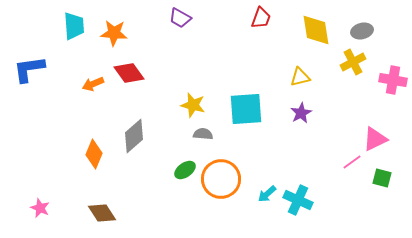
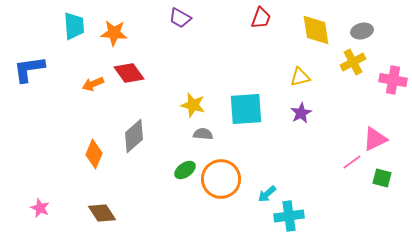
cyan cross: moved 9 px left, 16 px down; rotated 32 degrees counterclockwise
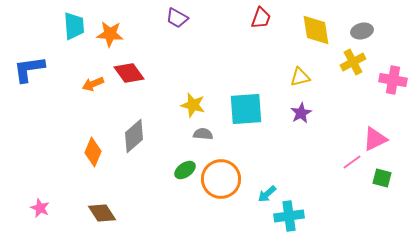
purple trapezoid: moved 3 px left
orange star: moved 4 px left, 1 px down
orange diamond: moved 1 px left, 2 px up
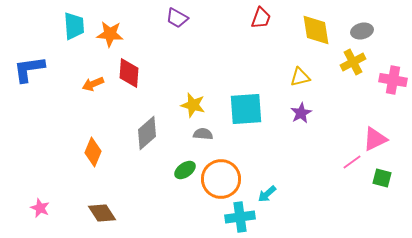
red diamond: rotated 40 degrees clockwise
gray diamond: moved 13 px right, 3 px up
cyan cross: moved 49 px left, 1 px down
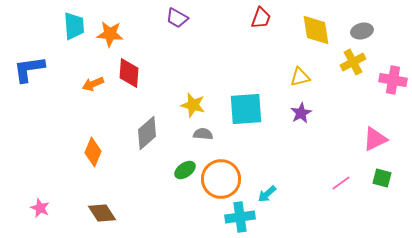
pink line: moved 11 px left, 21 px down
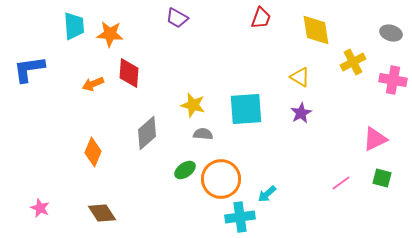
gray ellipse: moved 29 px right, 2 px down; rotated 30 degrees clockwise
yellow triangle: rotated 45 degrees clockwise
